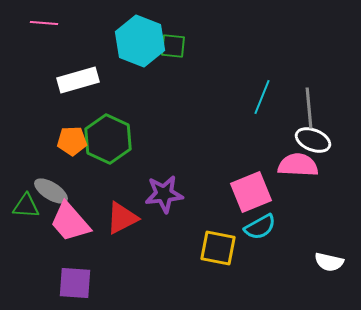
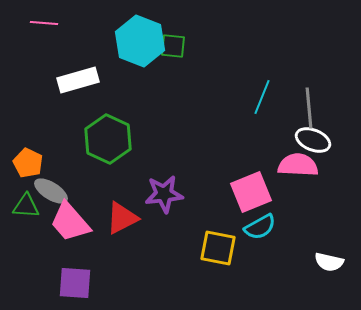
orange pentagon: moved 44 px left, 22 px down; rotated 28 degrees clockwise
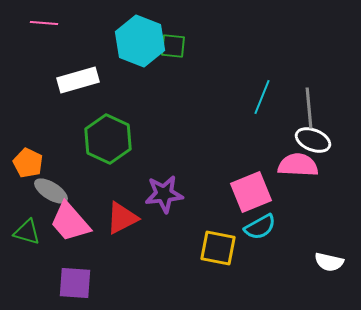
green triangle: moved 1 px right, 26 px down; rotated 12 degrees clockwise
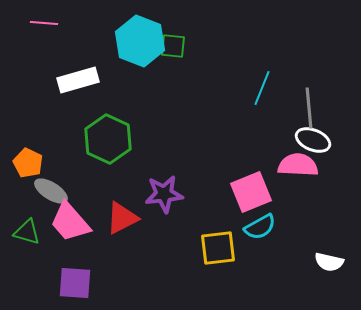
cyan line: moved 9 px up
yellow square: rotated 18 degrees counterclockwise
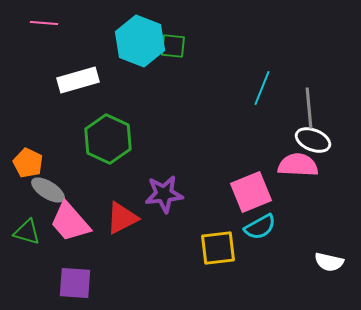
gray ellipse: moved 3 px left, 1 px up
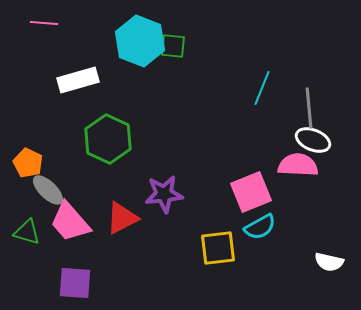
gray ellipse: rotated 12 degrees clockwise
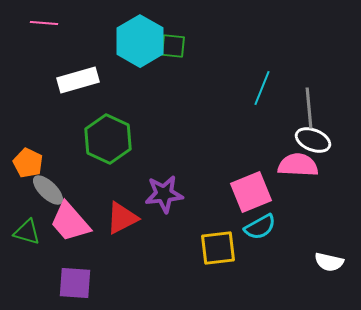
cyan hexagon: rotated 9 degrees clockwise
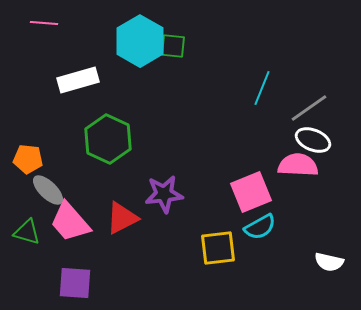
gray line: rotated 60 degrees clockwise
orange pentagon: moved 4 px up; rotated 20 degrees counterclockwise
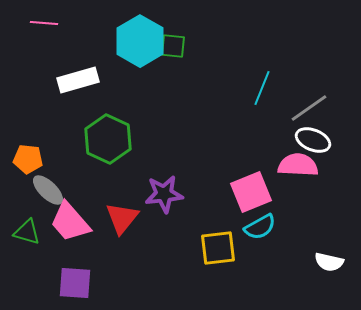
red triangle: rotated 24 degrees counterclockwise
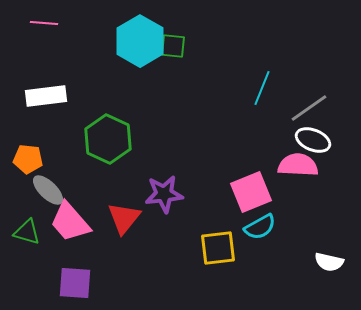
white rectangle: moved 32 px left, 16 px down; rotated 9 degrees clockwise
red triangle: moved 2 px right
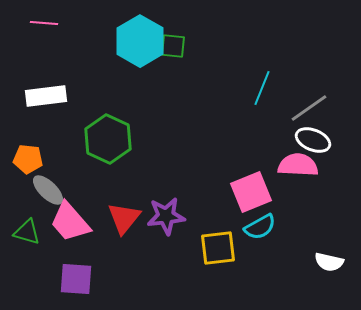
purple star: moved 2 px right, 22 px down
purple square: moved 1 px right, 4 px up
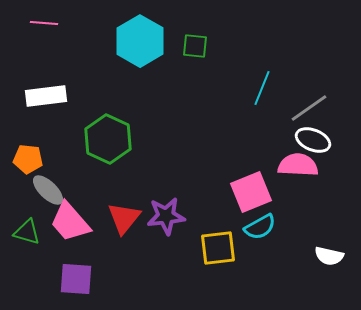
green square: moved 22 px right
white semicircle: moved 6 px up
